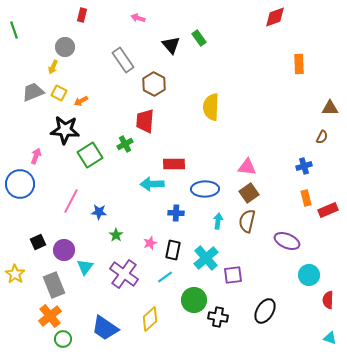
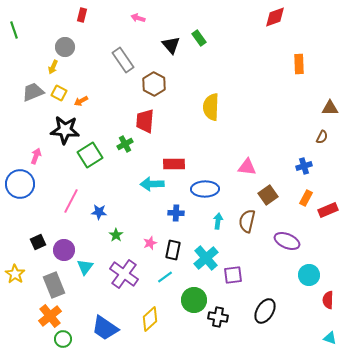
brown square at (249, 193): moved 19 px right, 2 px down
orange rectangle at (306, 198): rotated 42 degrees clockwise
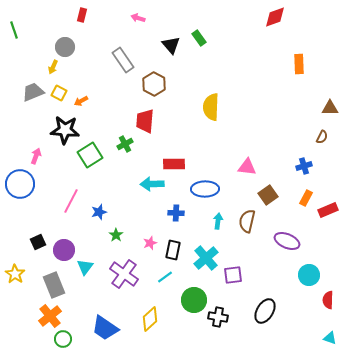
blue star at (99, 212): rotated 21 degrees counterclockwise
